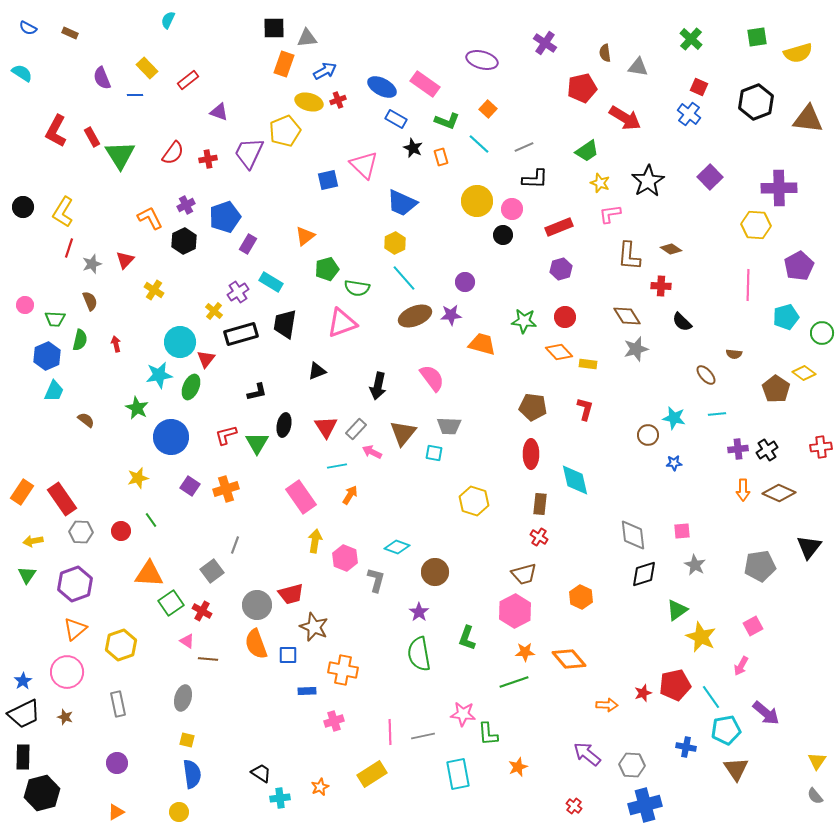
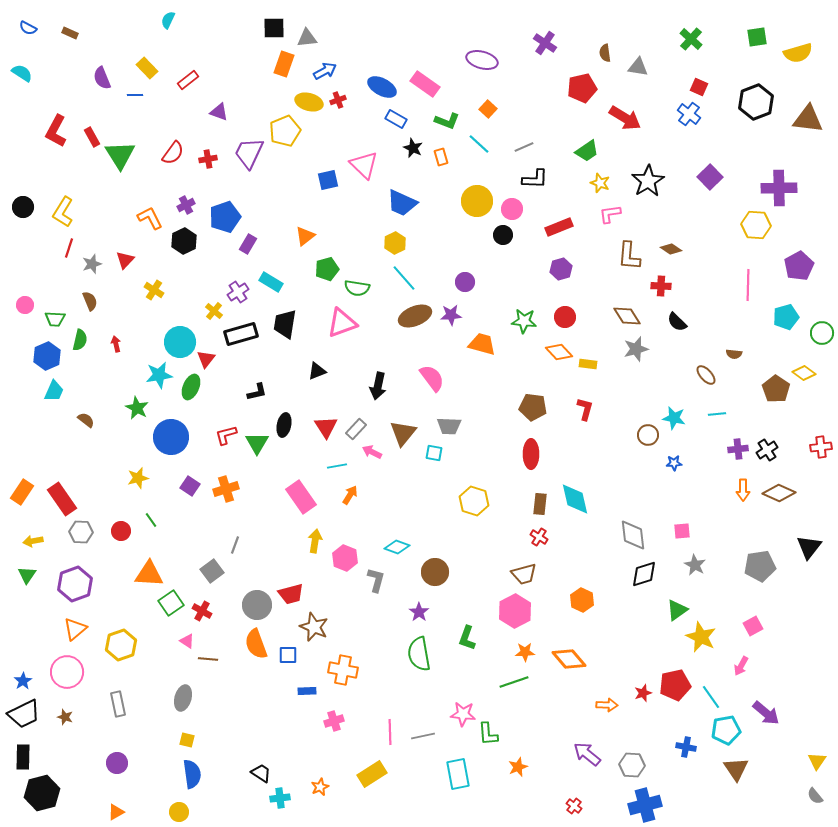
black semicircle at (682, 322): moved 5 px left
cyan diamond at (575, 480): moved 19 px down
orange hexagon at (581, 597): moved 1 px right, 3 px down
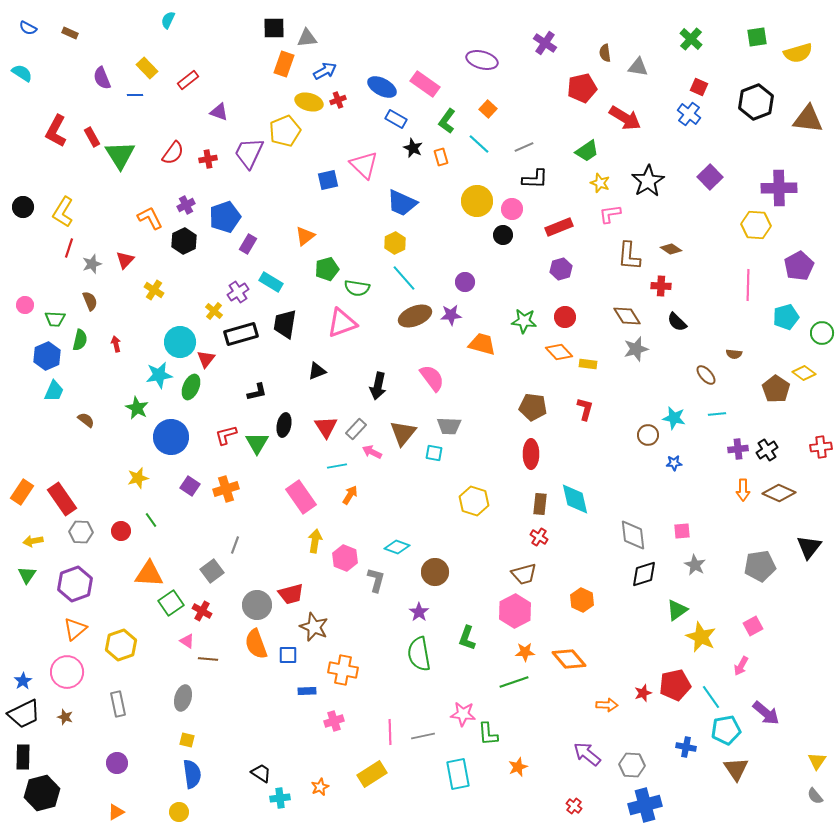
green L-shape at (447, 121): rotated 105 degrees clockwise
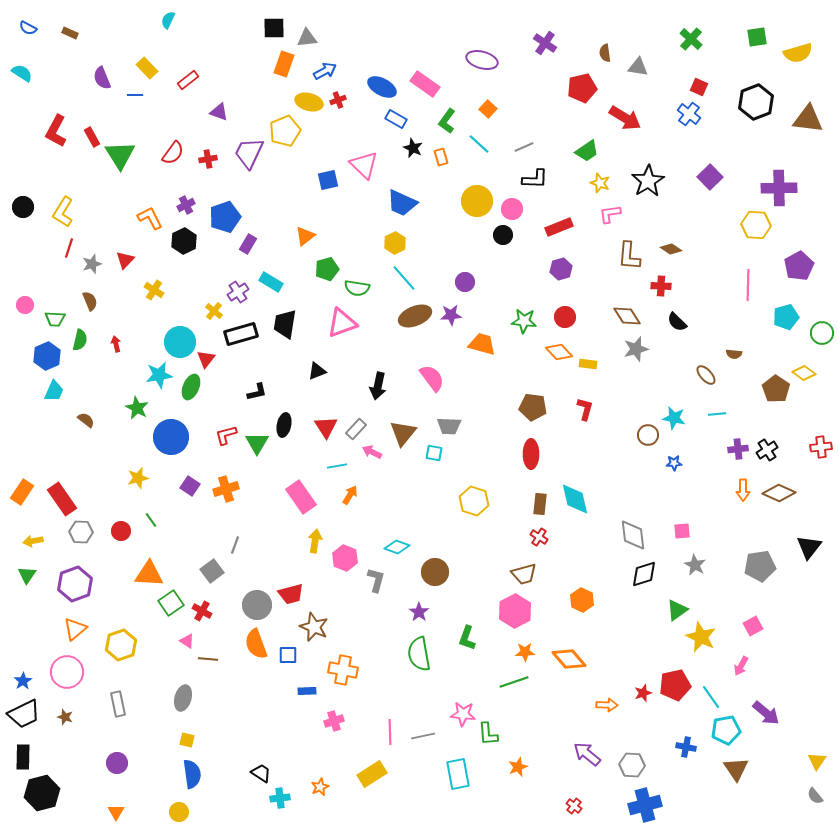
orange triangle at (116, 812): rotated 30 degrees counterclockwise
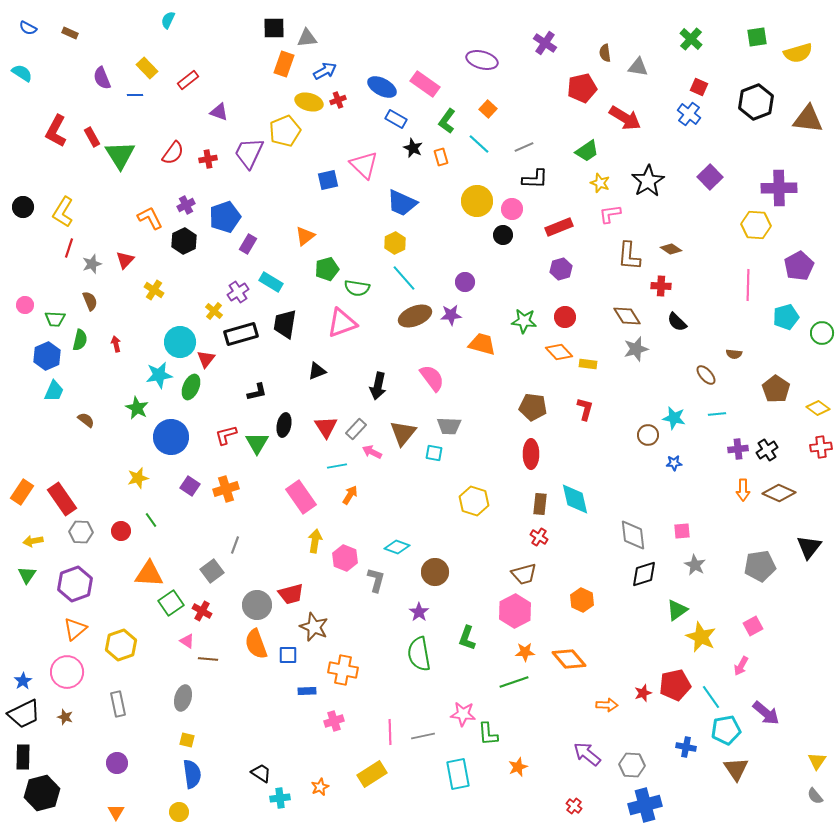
yellow diamond at (804, 373): moved 14 px right, 35 px down
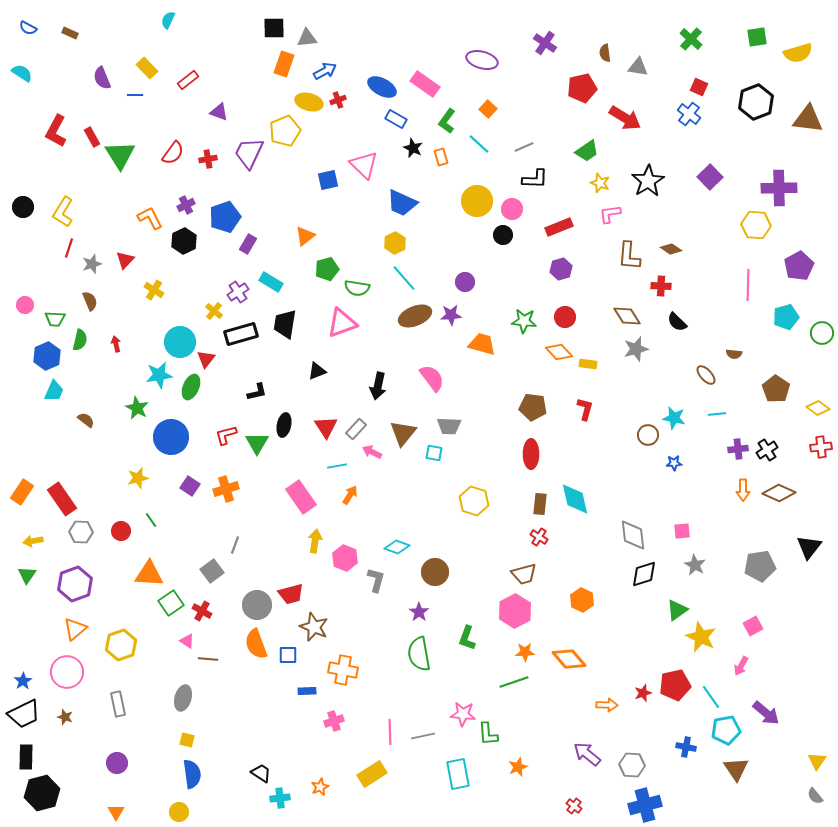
black rectangle at (23, 757): moved 3 px right
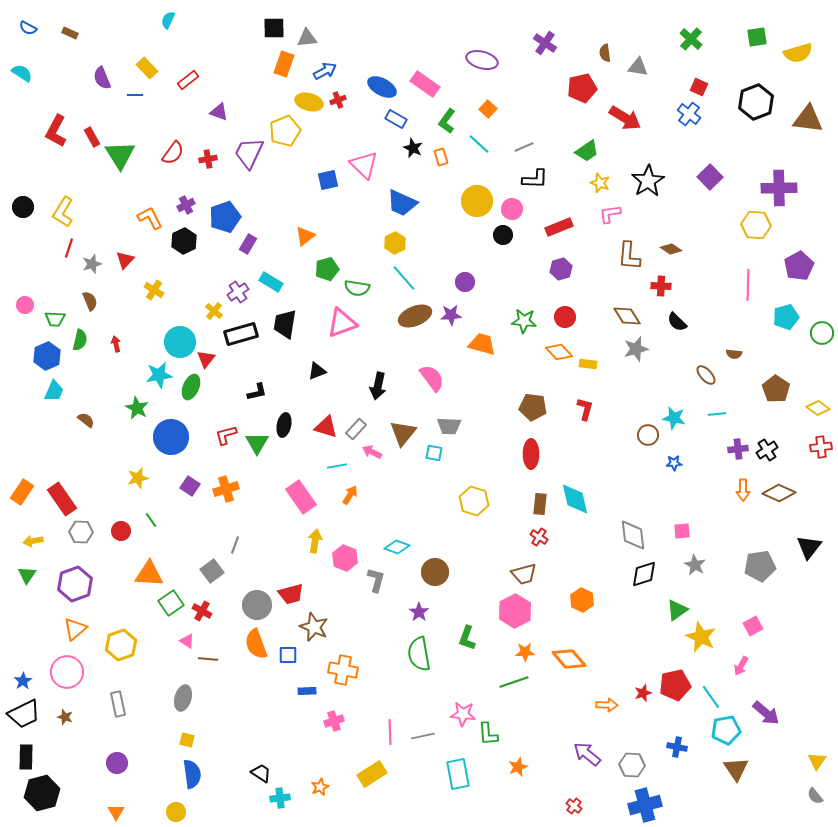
red triangle at (326, 427): rotated 40 degrees counterclockwise
blue cross at (686, 747): moved 9 px left
yellow circle at (179, 812): moved 3 px left
